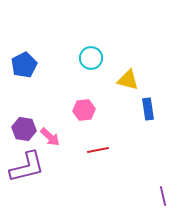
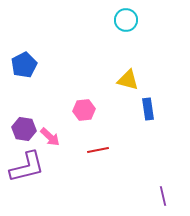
cyan circle: moved 35 px right, 38 px up
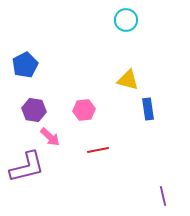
blue pentagon: moved 1 px right
purple hexagon: moved 10 px right, 19 px up
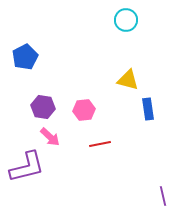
blue pentagon: moved 8 px up
purple hexagon: moved 9 px right, 3 px up
red line: moved 2 px right, 6 px up
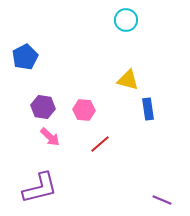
pink hexagon: rotated 10 degrees clockwise
red line: rotated 30 degrees counterclockwise
purple L-shape: moved 13 px right, 21 px down
purple line: moved 1 px left, 4 px down; rotated 54 degrees counterclockwise
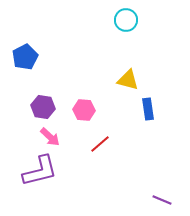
purple L-shape: moved 17 px up
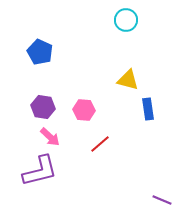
blue pentagon: moved 15 px right, 5 px up; rotated 20 degrees counterclockwise
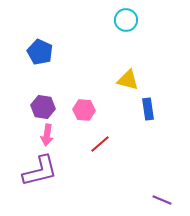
pink arrow: moved 3 px left, 2 px up; rotated 55 degrees clockwise
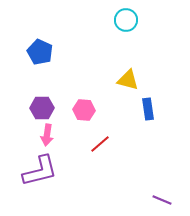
purple hexagon: moved 1 px left, 1 px down; rotated 10 degrees counterclockwise
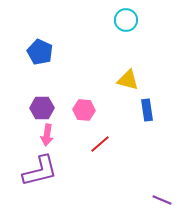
blue rectangle: moved 1 px left, 1 px down
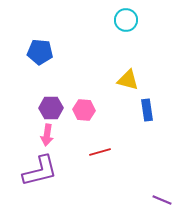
blue pentagon: rotated 20 degrees counterclockwise
purple hexagon: moved 9 px right
red line: moved 8 px down; rotated 25 degrees clockwise
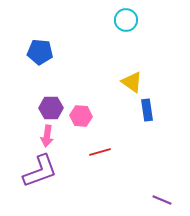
yellow triangle: moved 4 px right, 2 px down; rotated 20 degrees clockwise
pink hexagon: moved 3 px left, 6 px down
pink arrow: moved 1 px down
purple L-shape: rotated 6 degrees counterclockwise
